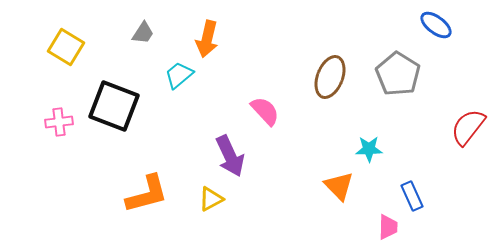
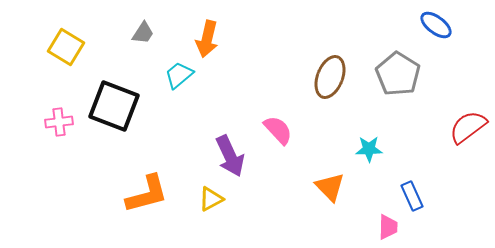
pink semicircle: moved 13 px right, 19 px down
red semicircle: rotated 15 degrees clockwise
orange triangle: moved 9 px left, 1 px down
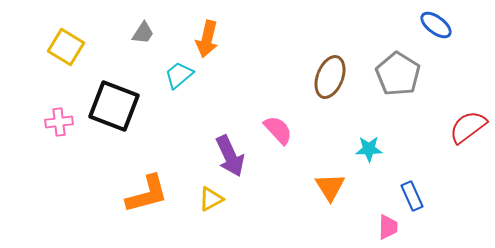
orange triangle: rotated 12 degrees clockwise
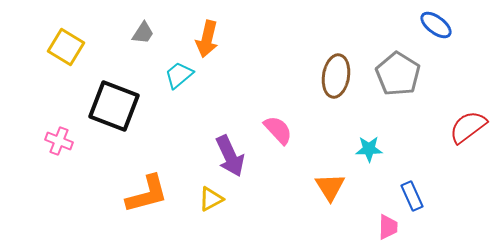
brown ellipse: moved 6 px right, 1 px up; rotated 12 degrees counterclockwise
pink cross: moved 19 px down; rotated 28 degrees clockwise
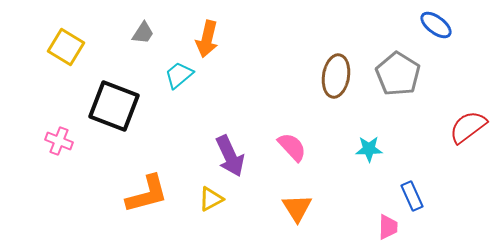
pink semicircle: moved 14 px right, 17 px down
orange triangle: moved 33 px left, 21 px down
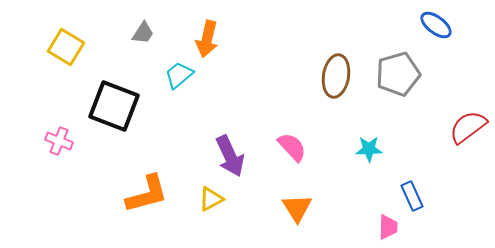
gray pentagon: rotated 24 degrees clockwise
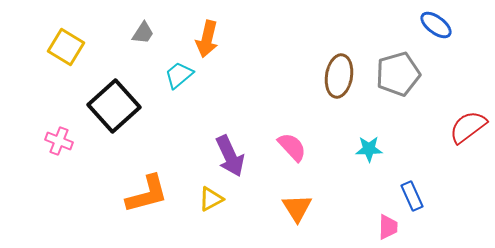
brown ellipse: moved 3 px right
black square: rotated 27 degrees clockwise
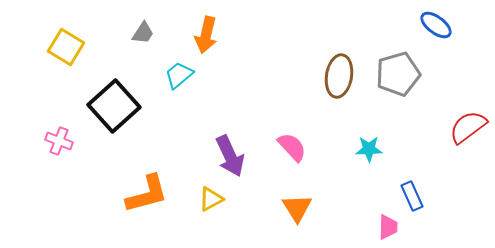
orange arrow: moved 1 px left, 4 px up
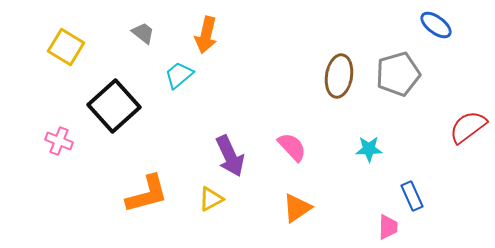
gray trapezoid: rotated 85 degrees counterclockwise
orange triangle: rotated 28 degrees clockwise
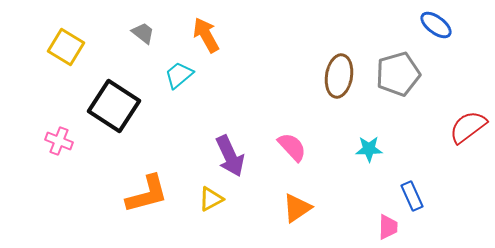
orange arrow: rotated 138 degrees clockwise
black square: rotated 15 degrees counterclockwise
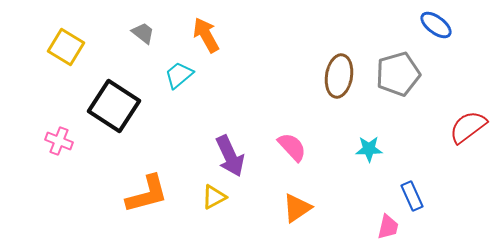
yellow triangle: moved 3 px right, 2 px up
pink trapezoid: rotated 12 degrees clockwise
